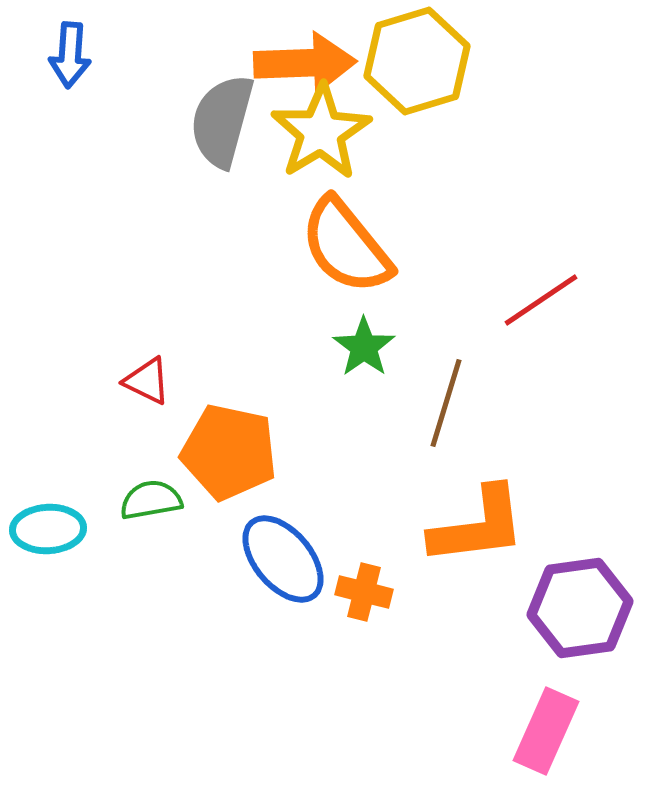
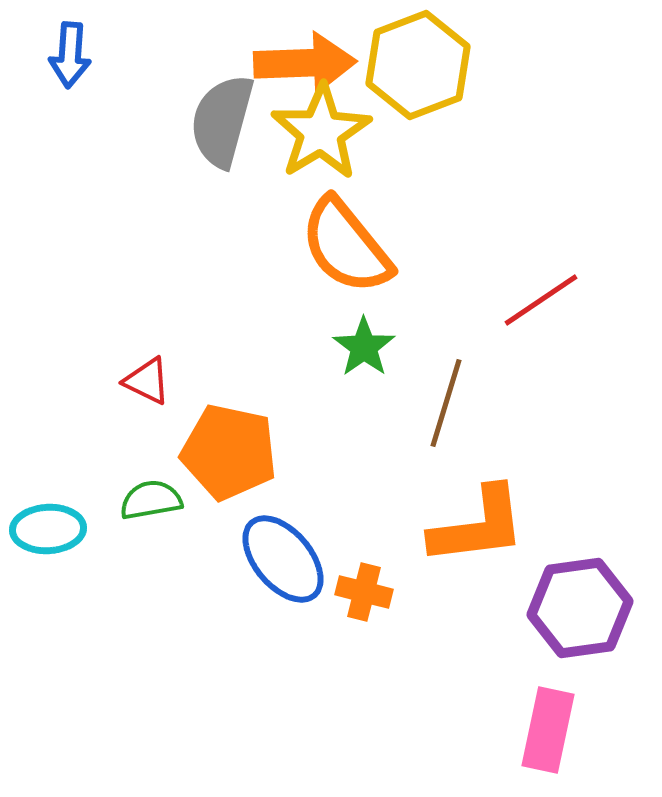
yellow hexagon: moved 1 px right, 4 px down; rotated 4 degrees counterclockwise
pink rectangle: moved 2 px right, 1 px up; rotated 12 degrees counterclockwise
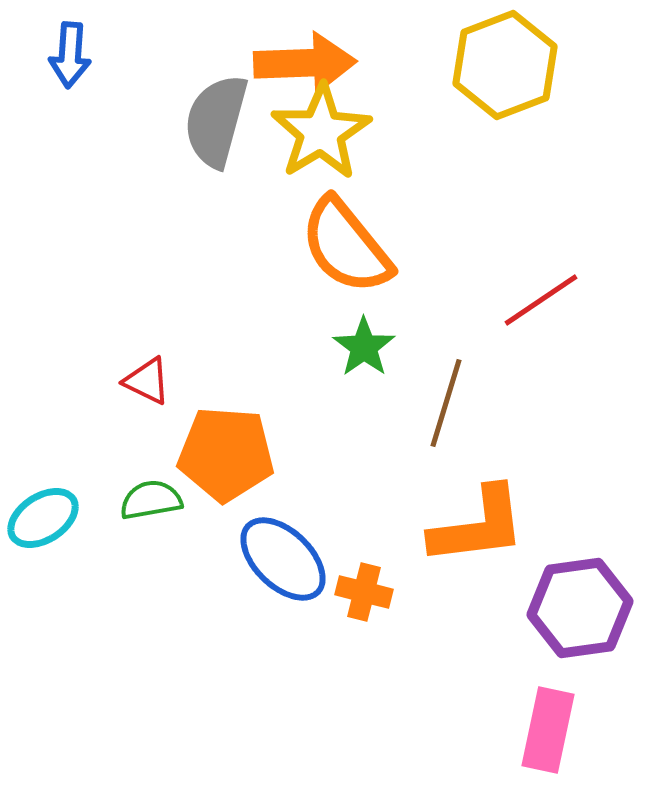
yellow hexagon: moved 87 px right
gray semicircle: moved 6 px left
orange pentagon: moved 3 px left, 2 px down; rotated 8 degrees counterclockwise
cyan ellipse: moved 5 px left, 11 px up; rotated 30 degrees counterclockwise
blue ellipse: rotated 6 degrees counterclockwise
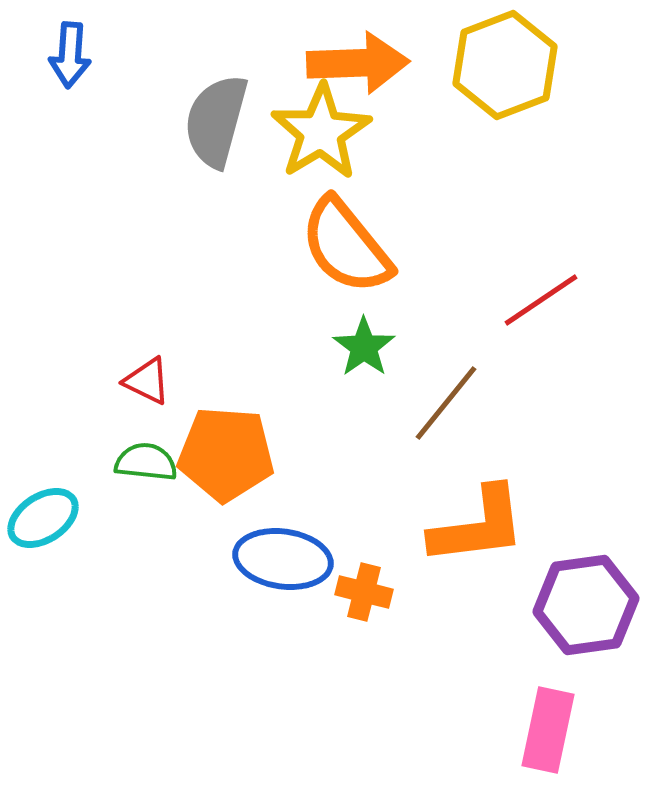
orange arrow: moved 53 px right
brown line: rotated 22 degrees clockwise
green semicircle: moved 5 px left, 38 px up; rotated 16 degrees clockwise
blue ellipse: rotated 36 degrees counterclockwise
purple hexagon: moved 6 px right, 3 px up
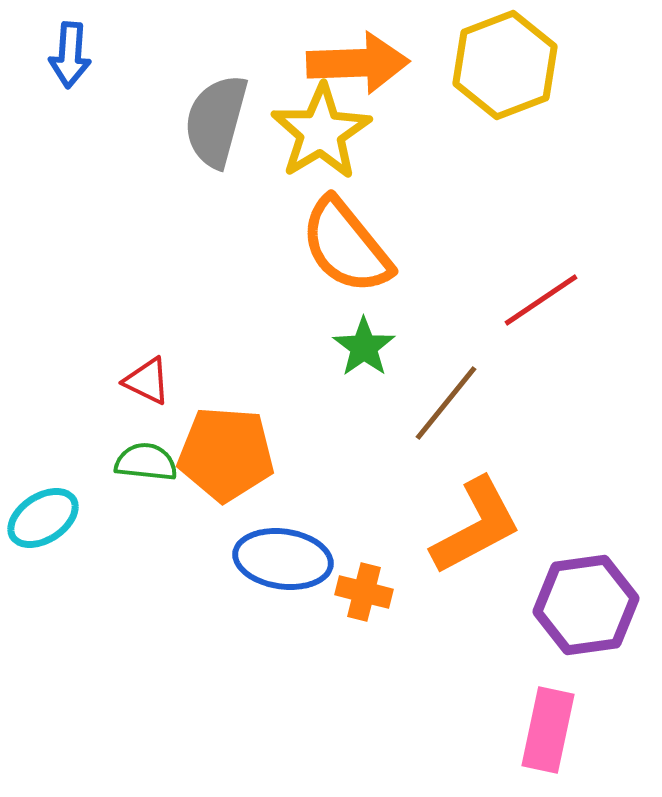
orange L-shape: moved 2 px left; rotated 21 degrees counterclockwise
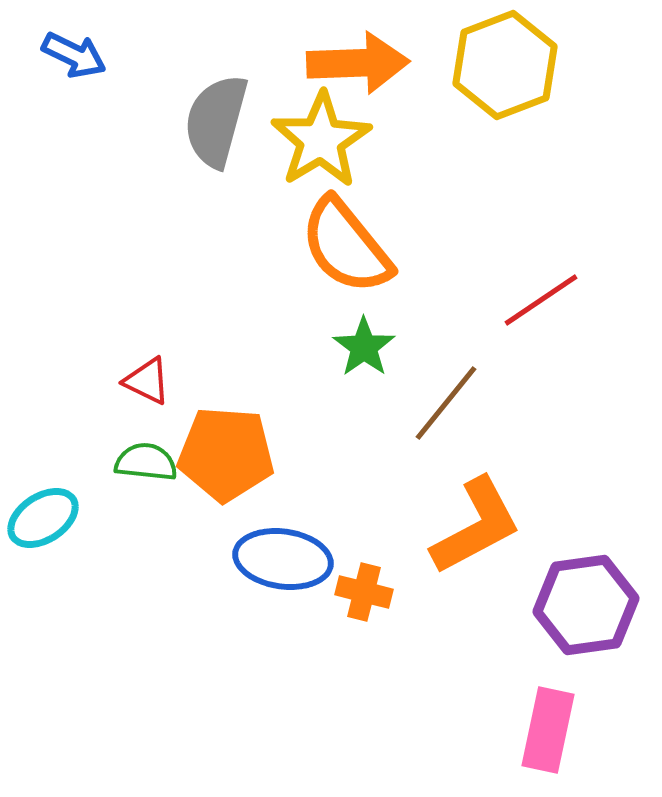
blue arrow: moved 4 px right; rotated 68 degrees counterclockwise
yellow star: moved 8 px down
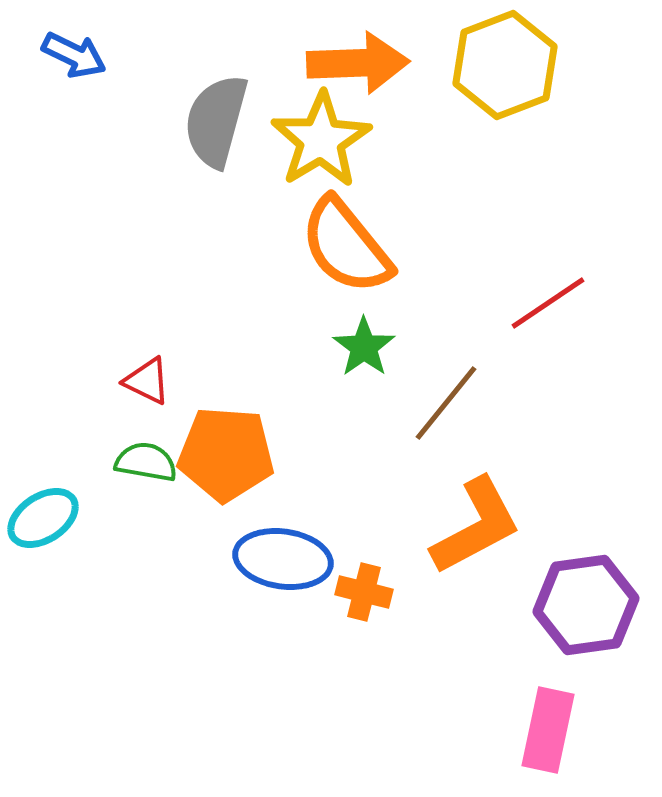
red line: moved 7 px right, 3 px down
green semicircle: rotated 4 degrees clockwise
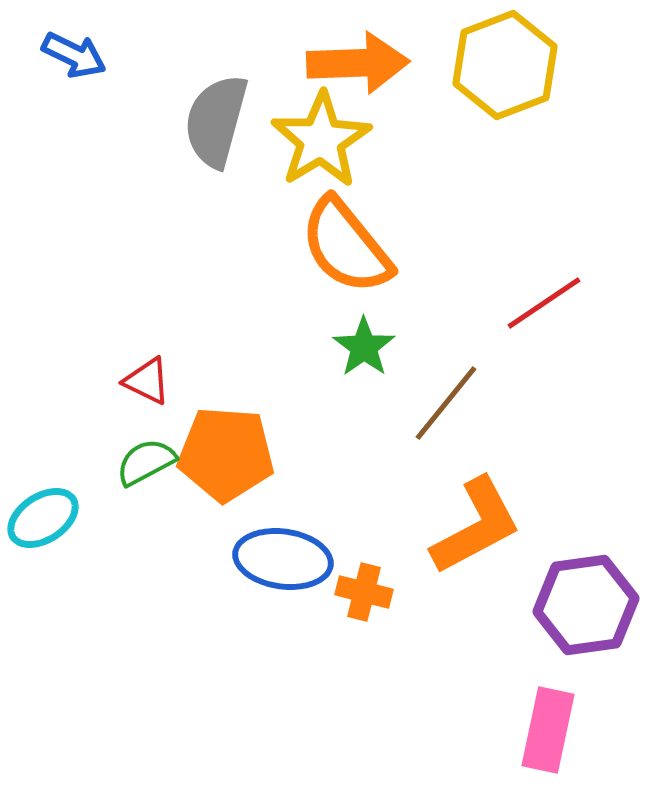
red line: moved 4 px left
green semicircle: rotated 38 degrees counterclockwise
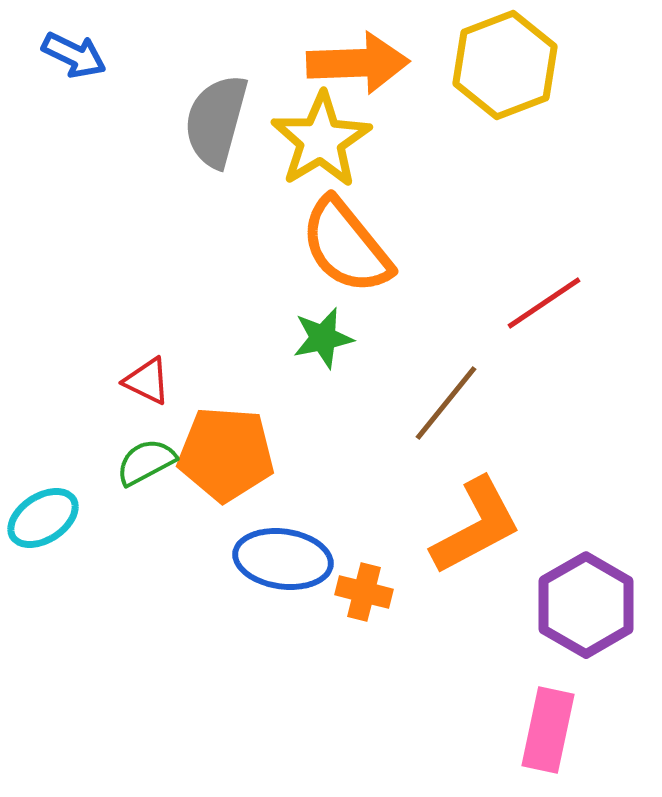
green star: moved 41 px left, 9 px up; rotated 24 degrees clockwise
purple hexagon: rotated 22 degrees counterclockwise
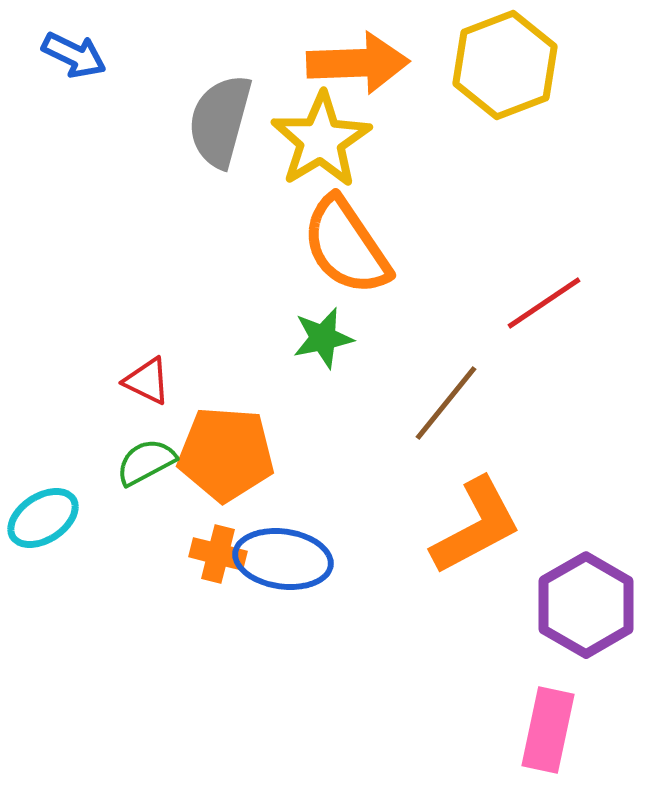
gray semicircle: moved 4 px right
orange semicircle: rotated 5 degrees clockwise
orange cross: moved 146 px left, 38 px up
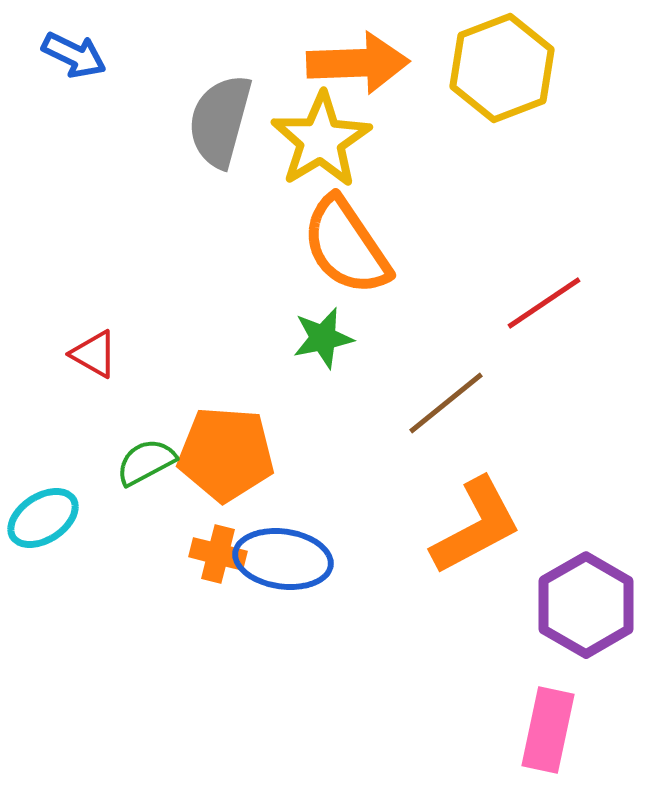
yellow hexagon: moved 3 px left, 3 px down
red triangle: moved 53 px left, 27 px up; rotated 4 degrees clockwise
brown line: rotated 12 degrees clockwise
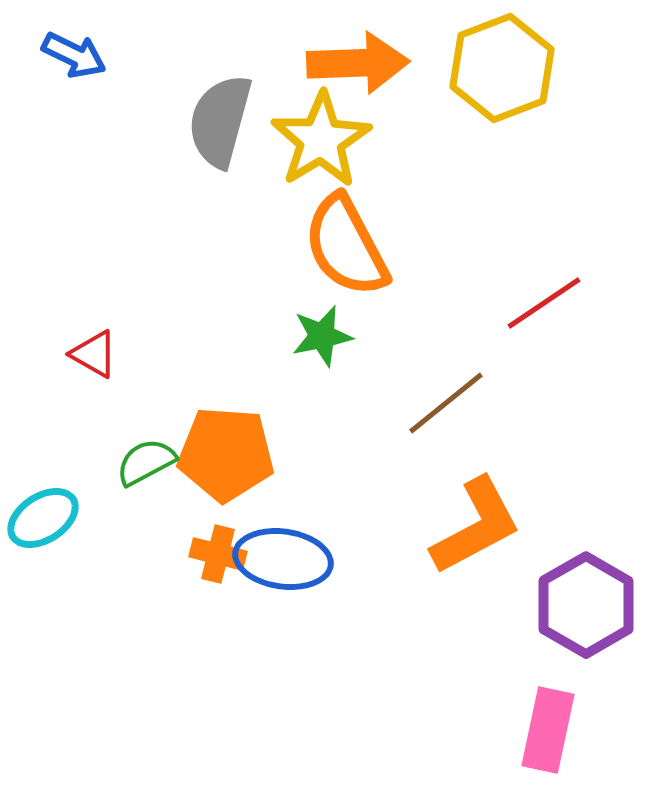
orange semicircle: rotated 6 degrees clockwise
green star: moved 1 px left, 2 px up
